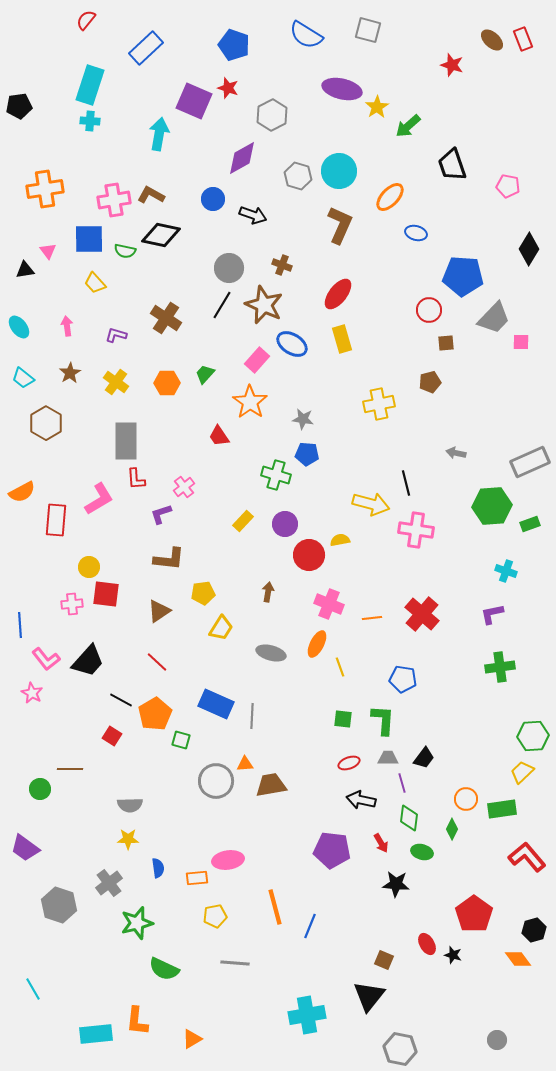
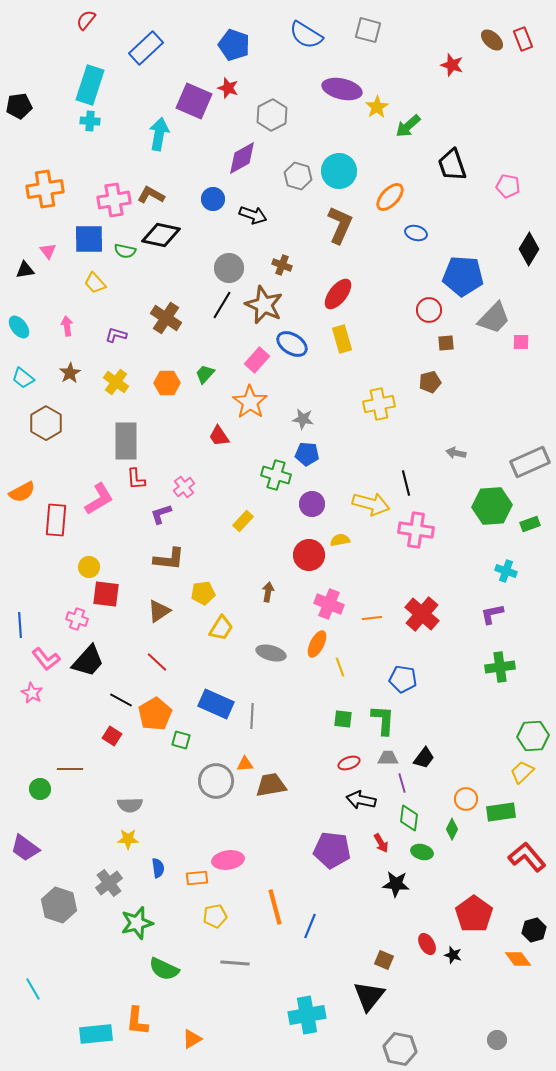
purple circle at (285, 524): moved 27 px right, 20 px up
pink cross at (72, 604): moved 5 px right, 15 px down; rotated 25 degrees clockwise
green rectangle at (502, 809): moved 1 px left, 3 px down
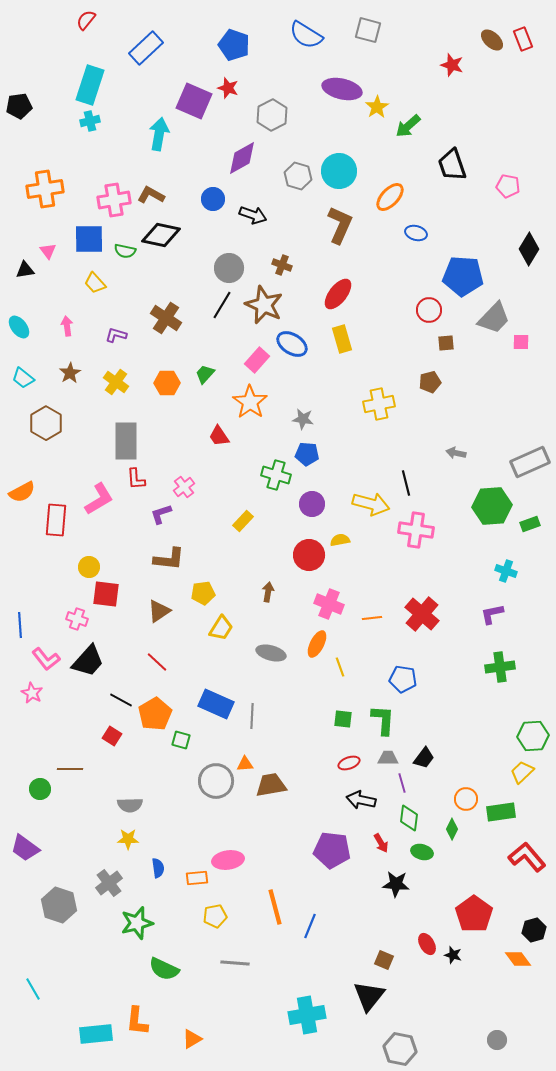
cyan cross at (90, 121): rotated 18 degrees counterclockwise
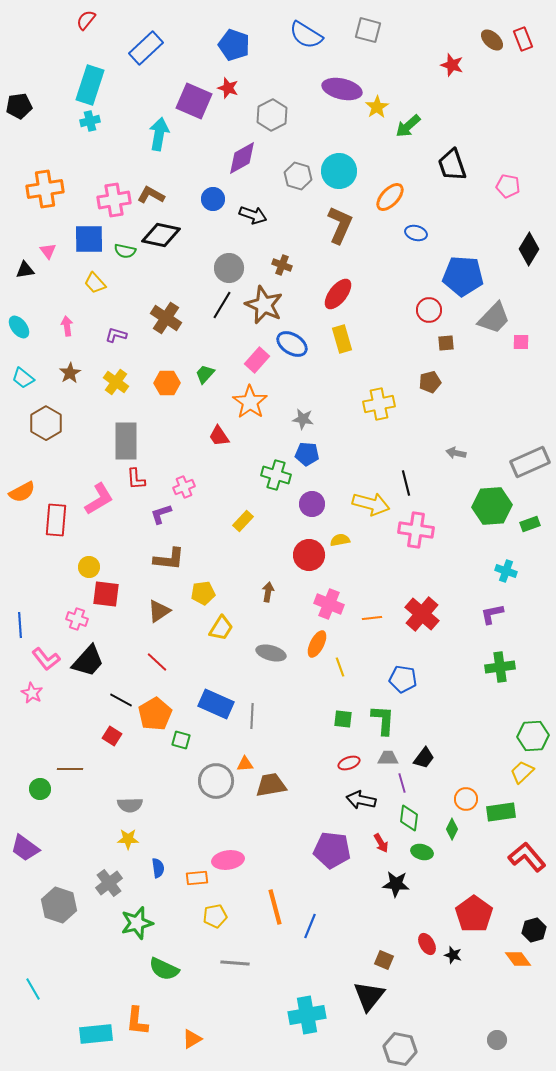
pink cross at (184, 487): rotated 15 degrees clockwise
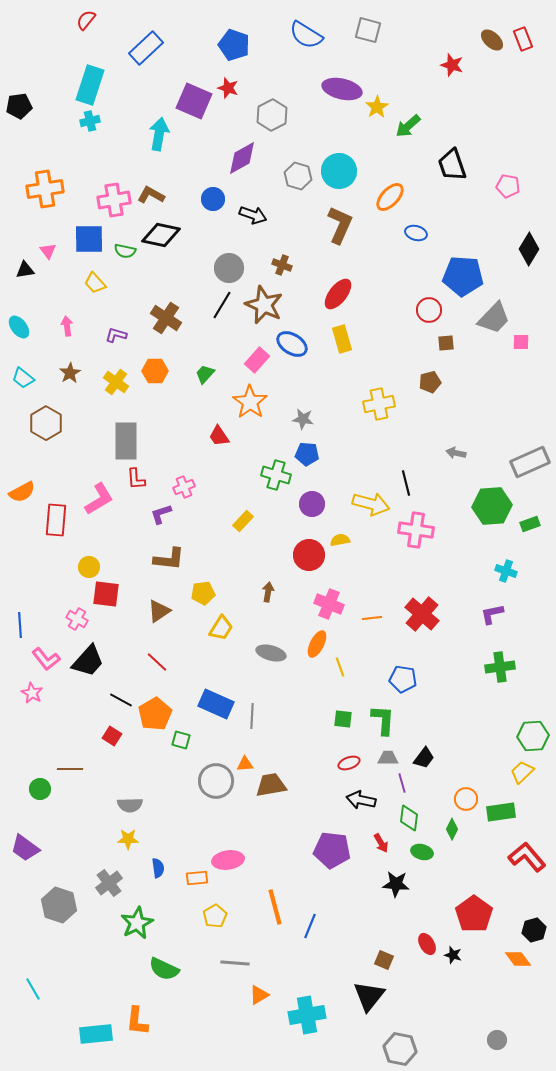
orange hexagon at (167, 383): moved 12 px left, 12 px up
pink cross at (77, 619): rotated 10 degrees clockwise
yellow pentagon at (215, 916): rotated 20 degrees counterclockwise
green star at (137, 923): rotated 12 degrees counterclockwise
orange triangle at (192, 1039): moved 67 px right, 44 px up
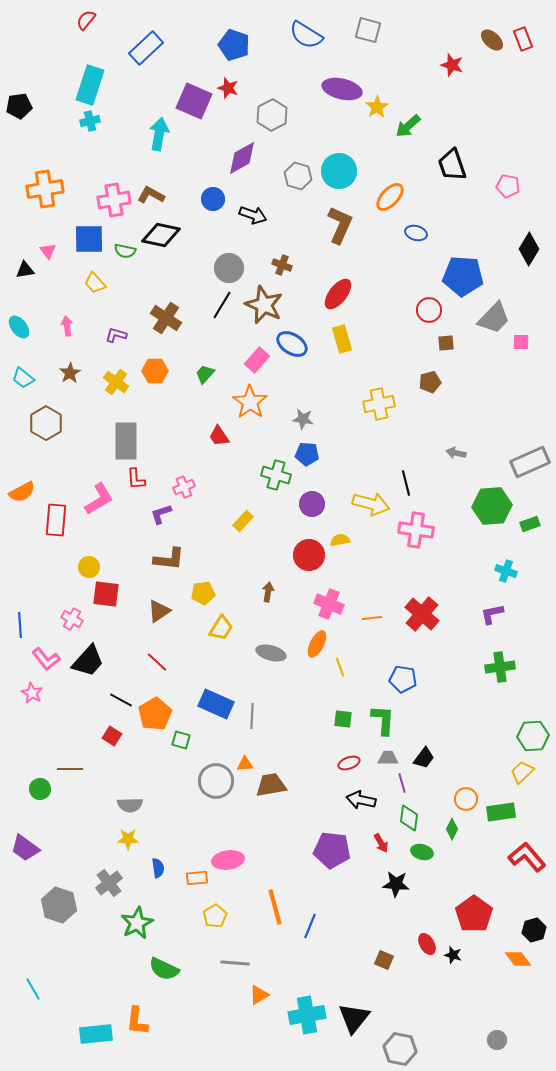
pink cross at (77, 619): moved 5 px left
black triangle at (369, 996): moved 15 px left, 22 px down
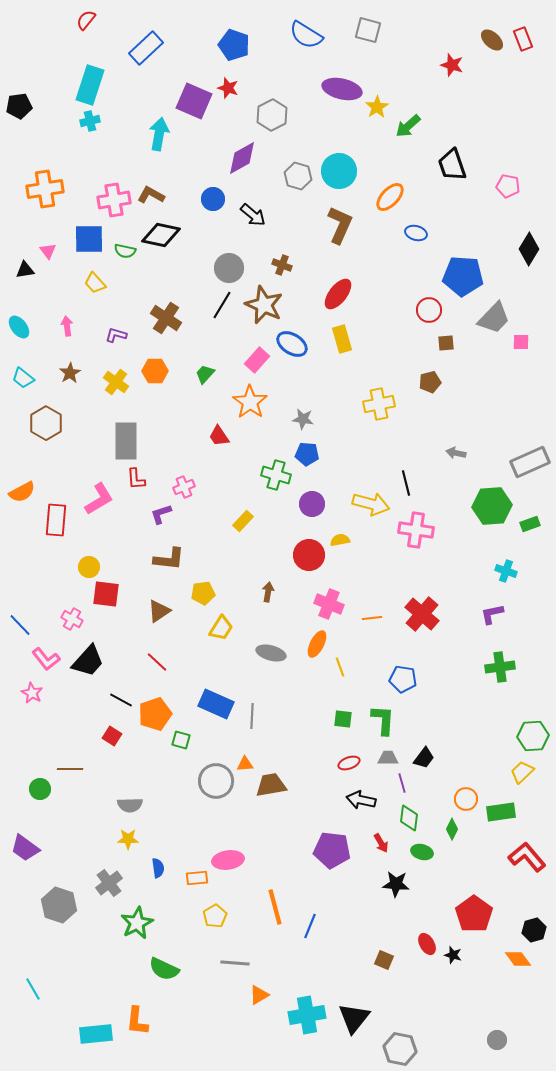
black arrow at (253, 215): rotated 20 degrees clockwise
blue line at (20, 625): rotated 40 degrees counterclockwise
orange pentagon at (155, 714): rotated 12 degrees clockwise
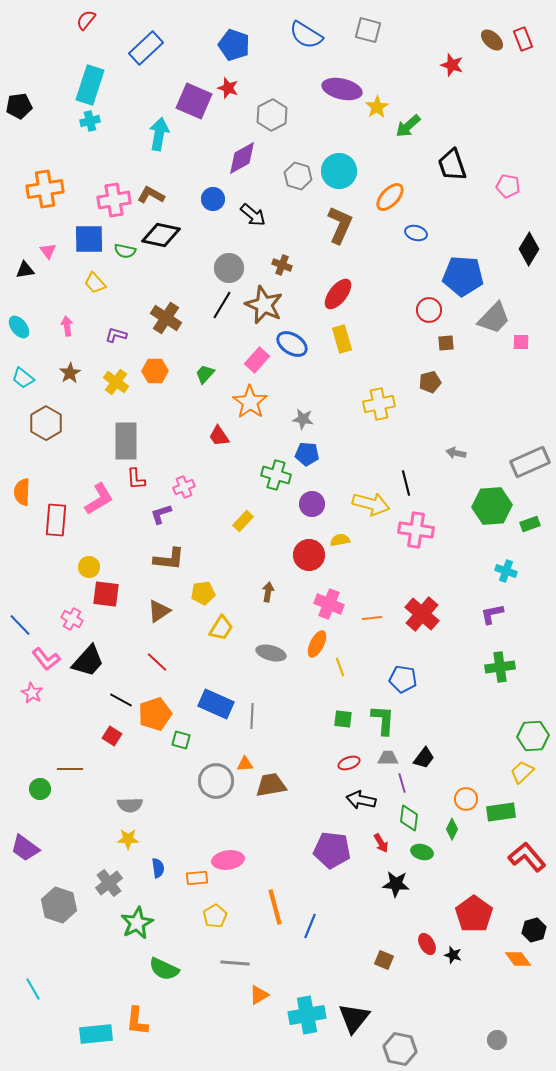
orange semicircle at (22, 492): rotated 120 degrees clockwise
